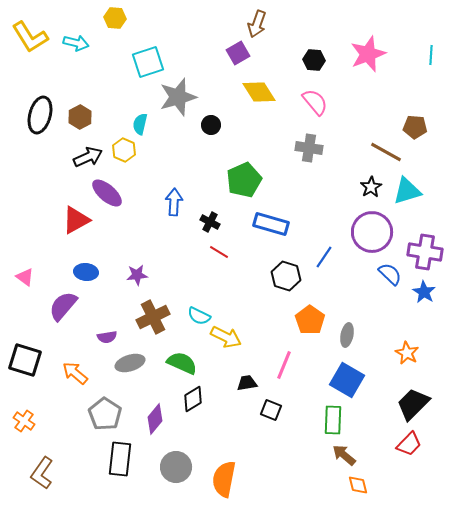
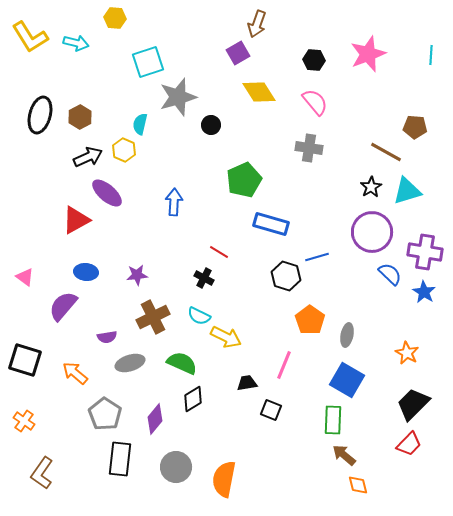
black cross at (210, 222): moved 6 px left, 56 px down
blue line at (324, 257): moved 7 px left; rotated 40 degrees clockwise
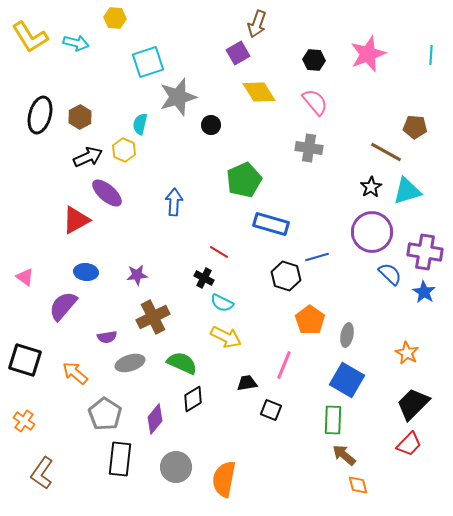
cyan semicircle at (199, 316): moved 23 px right, 13 px up
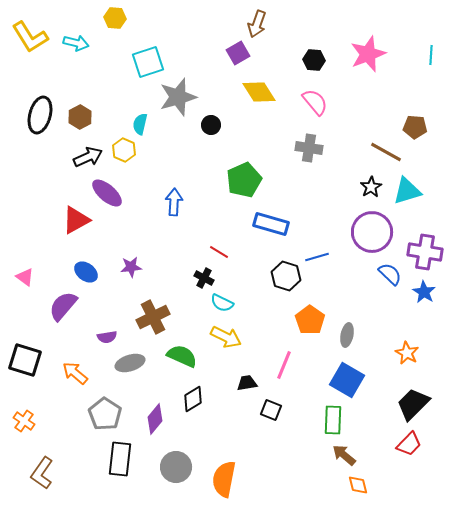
blue ellipse at (86, 272): rotated 30 degrees clockwise
purple star at (137, 275): moved 6 px left, 8 px up
green semicircle at (182, 363): moved 7 px up
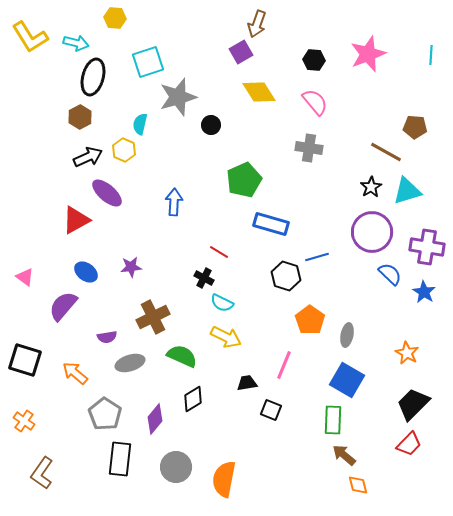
purple square at (238, 53): moved 3 px right, 1 px up
black ellipse at (40, 115): moved 53 px right, 38 px up
purple cross at (425, 252): moved 2 px right, 5 px up
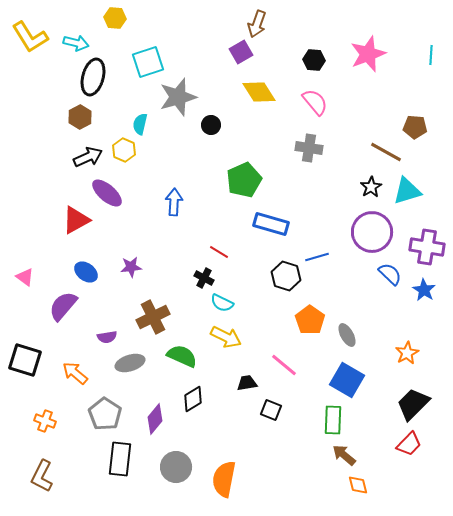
blue star at (424, 292): moved 2 px up
gray ellipse at (347, 335): rotated 40 degrees counterclockwise
orange star at (407, 353): rotated 15 degrees clockwise
pink line at (284, 365): rotated 72 degrees counterclockwise
orange cross at (24, 421): moved 21 px right; rotated 15 degrees counterclockwise
brown L-shape at (42, 473): moved 3 px down; rotated 8 degrees counterclockwise
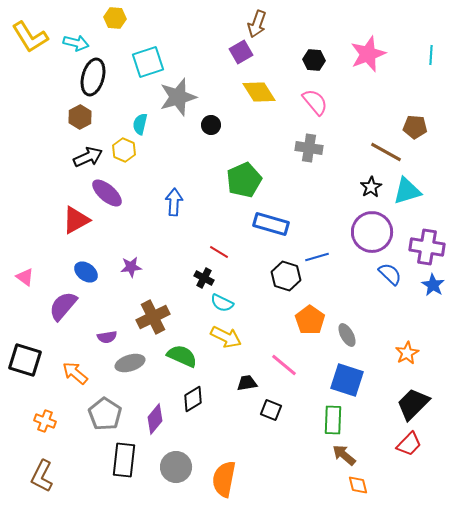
blue star at (424, 290): moved 9 px right, 5 px up
blue square at (347, 380): rotated 12 degrees counterclockwise
black rectangle at (120, 459): moved 4 px right, 1 px down
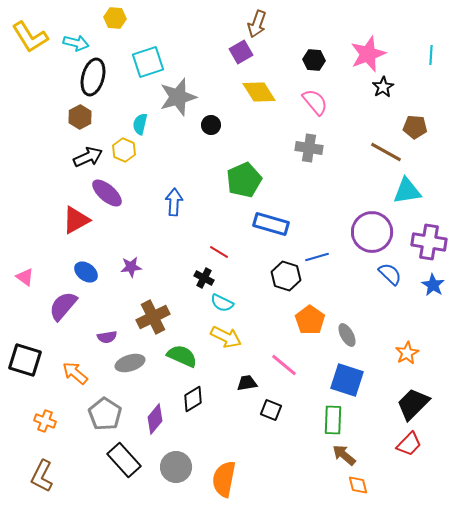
black star at (371, 187): moved 12 px right, 100 px up
cyan triangle at (407, 191): rotated 8 degrees clockwise
purple cross at (427, 247): moved 2 px right, 5 px up
black rectangle at (124, 460): rotated 48 degrees counterclockwise
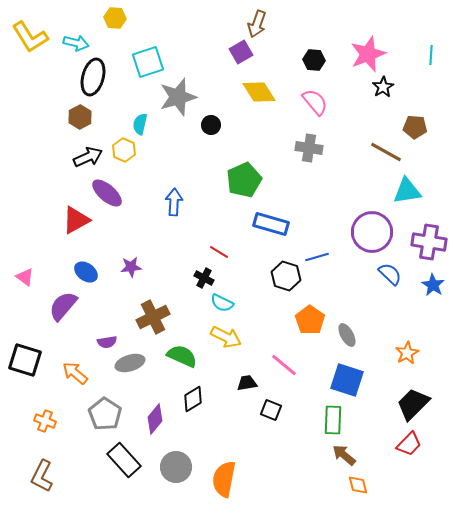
purple semicircle at (107, 337): moved 5 px down
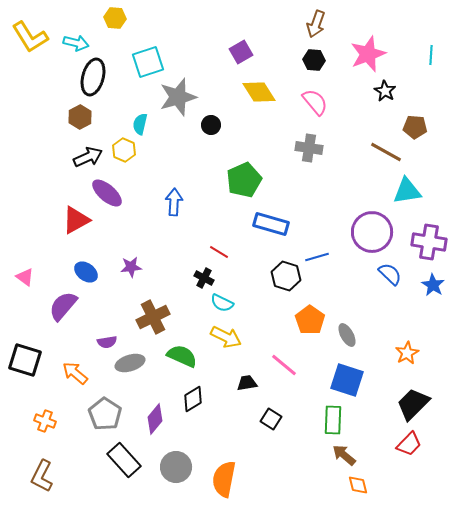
brown arrow at (257, 24): moved 59 px right
black star at (383, 87): moved 2 px right, 4 px down; rotated 10 degrees counterclockwise
black square at (271, 410): moved 9 px down; rotated 10 degrees clockwise
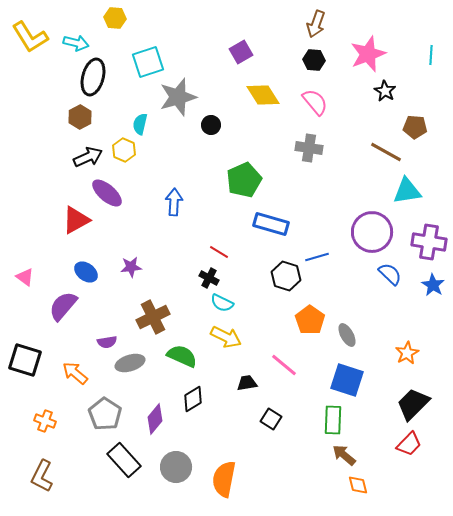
yellow diamond at (259, 92): moved 4 px right, 3 px down
black cross at (204, 278): moved 5 px right
